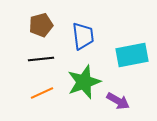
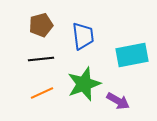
green star: moved 2 px down
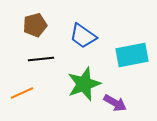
brown pentagon: moved 6 px left
blue trapezoid: rotated 132 degrees clockwise
orange line: moved 20 px left
purple arrow: moved 3 px left, 2 px down
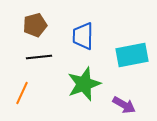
blue trapezoid: rotated 56 degrees clockwise
black line: moved 2 px left, 2 px up
orange line: rotated 40 degrees counterclockwise
purple arrow: moved 9 px right, 2 px down
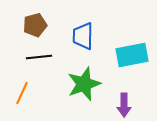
purple arrow: rotated 60 degrees clockwise
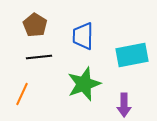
brown pentagon: rotated 25 degrees counterclockwise
orange line: moved 1 px down
